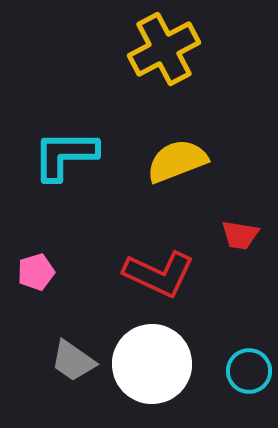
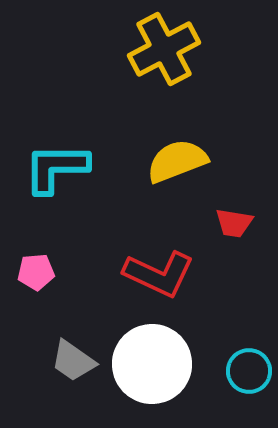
cyan L-shape: moved 9 px left, 13 px down
red trapezoid: moved 6 px left, 12 px up
pink pentagon: rotated 12 degrees clockwise
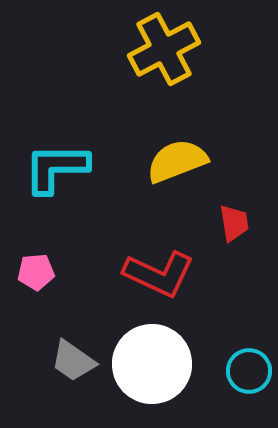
red trapezoid: rotated 108 degrees counterclockwise
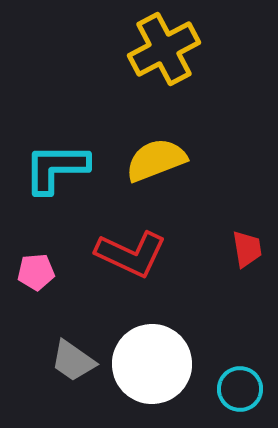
yellow semicircle: moved 21 px left, 1 px up
red trapezoid: moved 13 px right, 26 px down
red L-shape: moved 28 px left, 20 px up
cyan circle: moved 9 px left, 18 px down
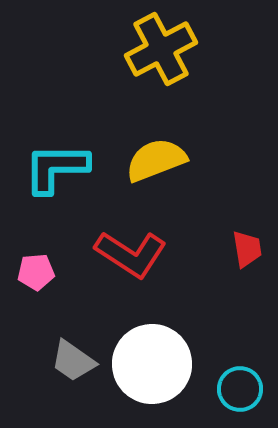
yellow cross: moved 3 px left
red L-shape: rotated 8 degrees clockwise
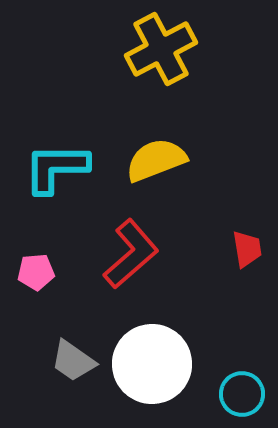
red L-shape: rotated 74 degrees counterclockwise
cyan circle: moved 2 px right, 5 px down
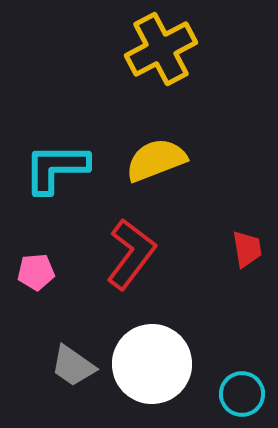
red L-shape: rotated 12 degrees counterclockwise
gray trapezoid: moved 5 px down
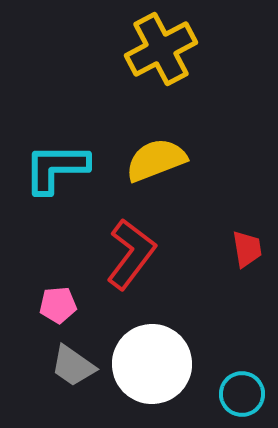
pink pentagon: moved 22 px right, 33 px down
